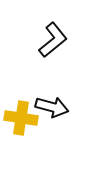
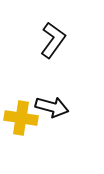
black L-shape: rotated 15 degrees counterclockwise
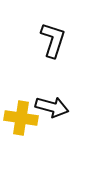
black L-shape: rotated 18 degrees counterclockwise
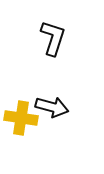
black L-shape: moved 2 px up
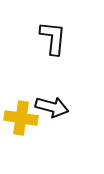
black L-shape: rotated 12 degrees counterclockwise
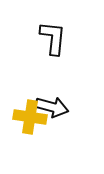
yellow cross: moved 9 px right, 1 px up
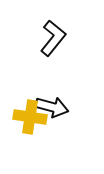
black L-shape: rotated 33 degrees clockwise
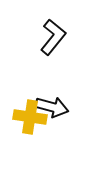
black L-shape: moved 1 px up
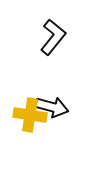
yellow cross: moved 2 px up
